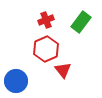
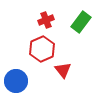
red hexagon: moved 4 px left
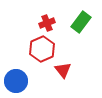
red cross: moved 1 px right, 3 px down
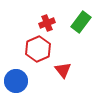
red hexagon: moved 4 px left
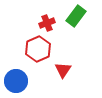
green rectangle: moved 5 px left, 6 px up
red triangle: rotated 12 degrees clockwise
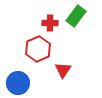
red cross: moved 3 px right; rotated 21 degrees clockwise
blue circle: moved 2 px right, 2 px down
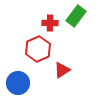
red triangle: moved 1 px left; rotated 24 degrees clockwise
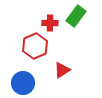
red hexagon: moved 3 px left, 3 px up
blue circle: moved 5 px right
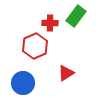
red triangle: moved 4 px right, 3 px down
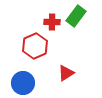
red cross: moved 2 px right, 1 px up
